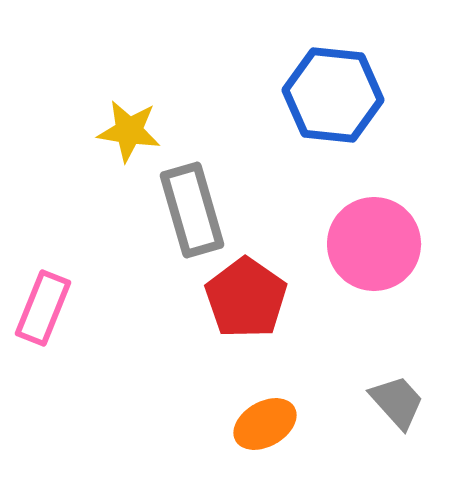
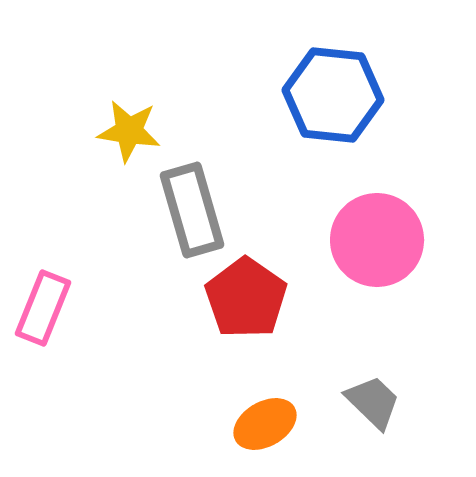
pink circle: moved 3 px right, 4 px up
gray trapezoid: moved 24 px left; rotated 4 degrees counterclockwise
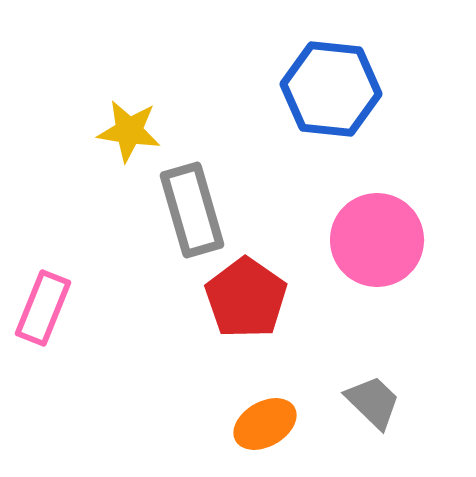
blue hexagon: moved 2 px left, 6 px up
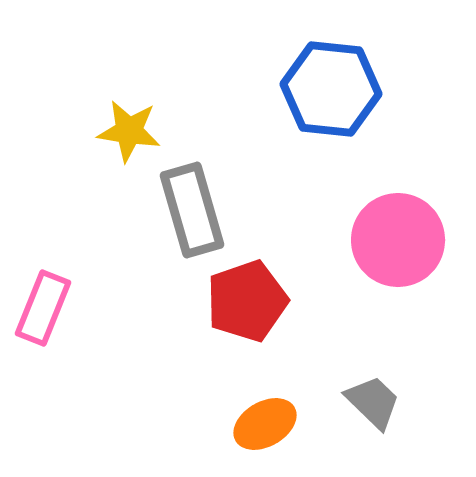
pink circle: moved 21 px right
red pentagon: moved 1 px right, 3 px down; rotated 18 degrees clockwise
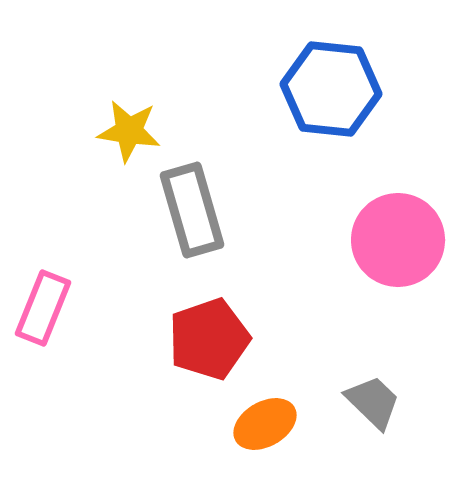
red pentagon: moved 38 px left, 38 px down
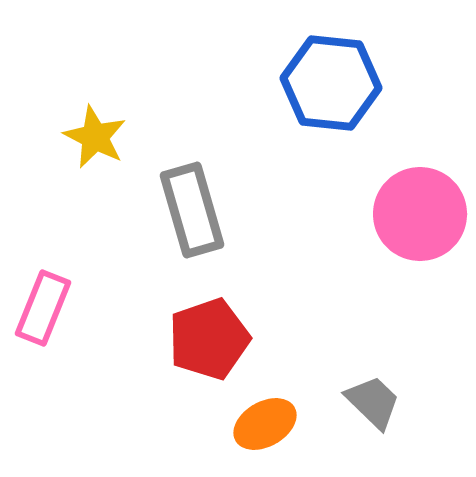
blue hexagon: moved 6 px up
yellow star: moved 34 px left, 6 px down; rotated 18 degrees clockwise
pink circle: moved 22 px right, 26 px up
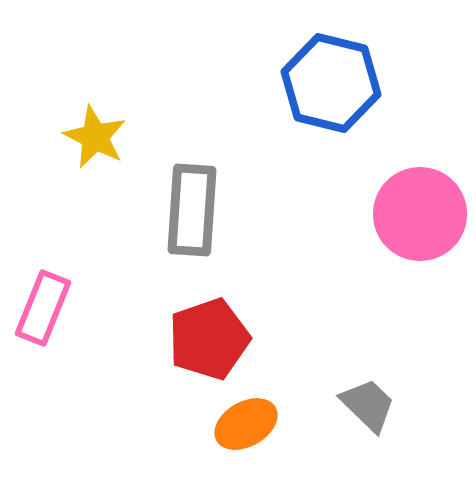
blue hexagon: rotated 8 degrees clockwise
gray rectangle: rotated 20 degrees clockwise
gray trapezoid: moved 5 px left, 3 px down
orange ellipse: moved 19 px left
